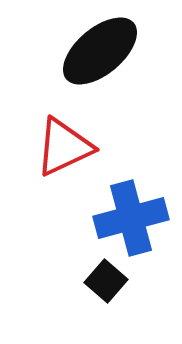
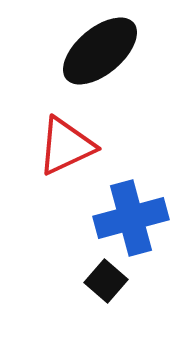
red triangle: moved 2 px right, 1 px up
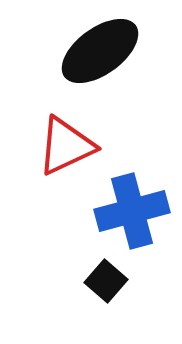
black ellipse: rotated 4 degrees clockwise
blue cross: moved 1 px right, 7 px up
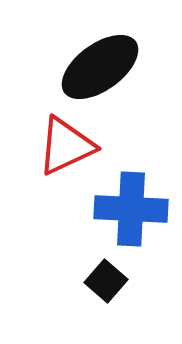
black ellipse: moved 16 px down
blue cross: moved 1 px left, 2 px up; rotated 18 degrees clockwise
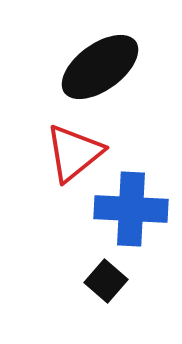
red triangle: moved 8 px right, 7 px down; rotated 14 degrees counterclockwise
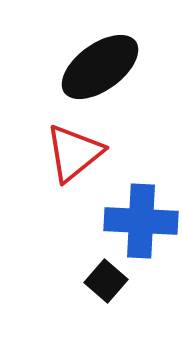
blue cross: moved 10 px right, 12 px down
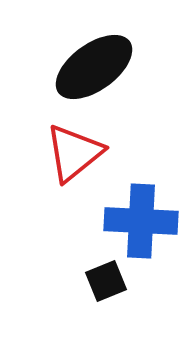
black ellipse: moved 6 px left
black square: rotated 27 degrees clockwise
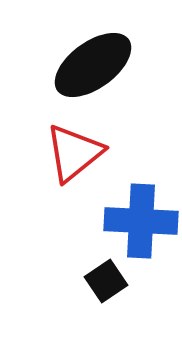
black ellipse: moved 1 px left, 2 px up
black square: rotated 12 degrees counterclockwise
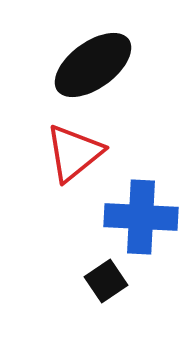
blue cross: moved 4 px up
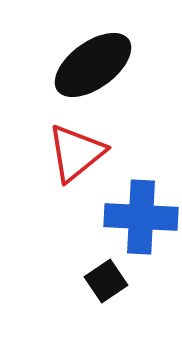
red triangle: moved 2 px right
